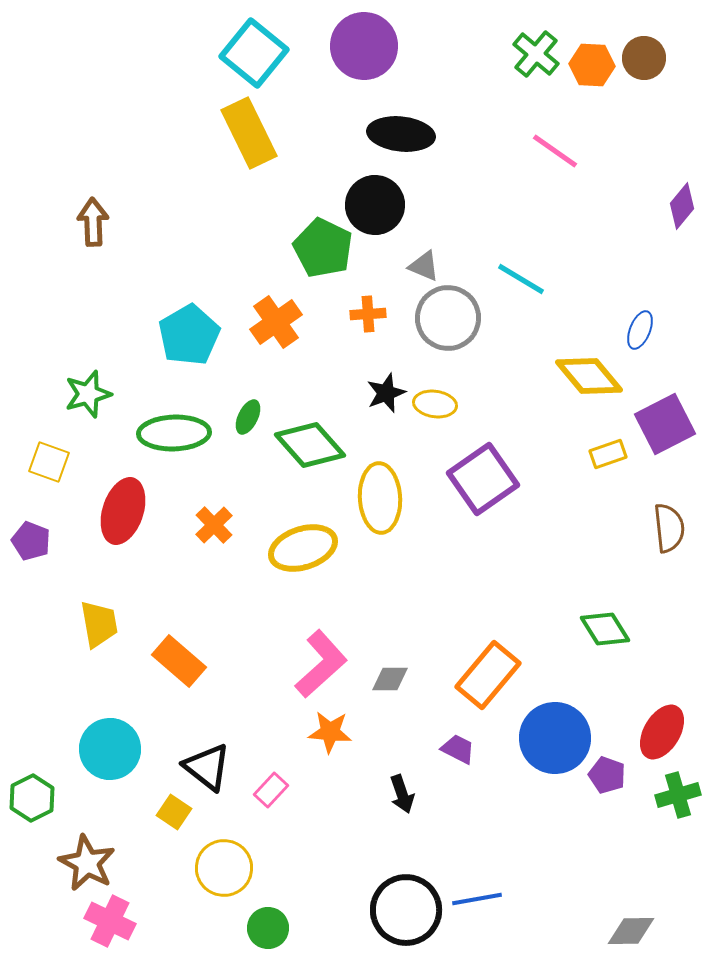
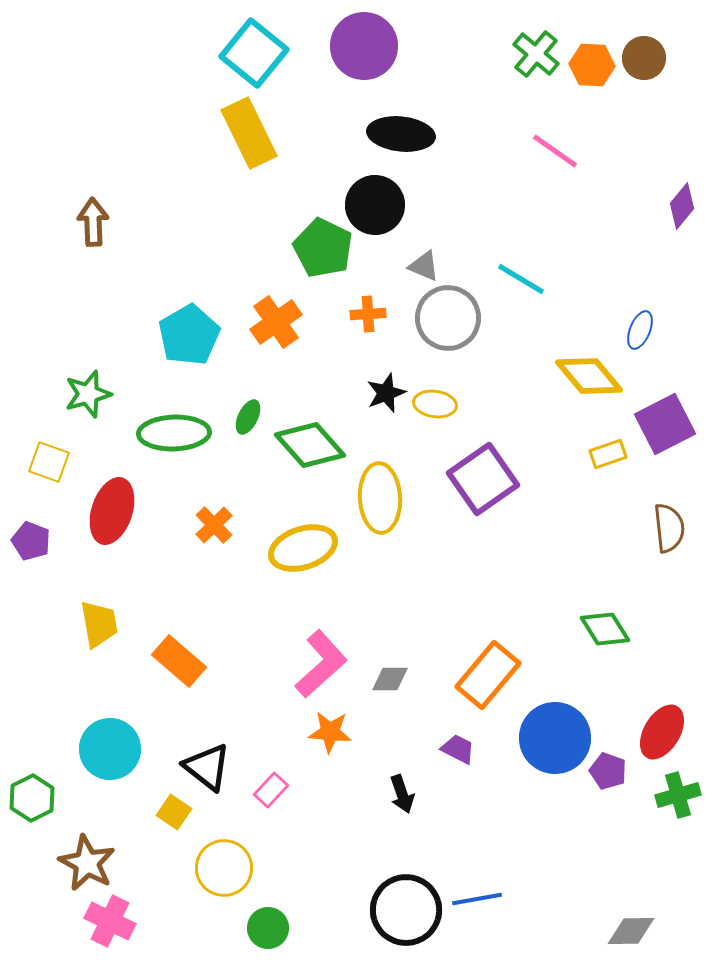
red ellipse at (123, 511): moved 11 px left
purple pentagon at (607, 775): moved 1 px right, 4 px up
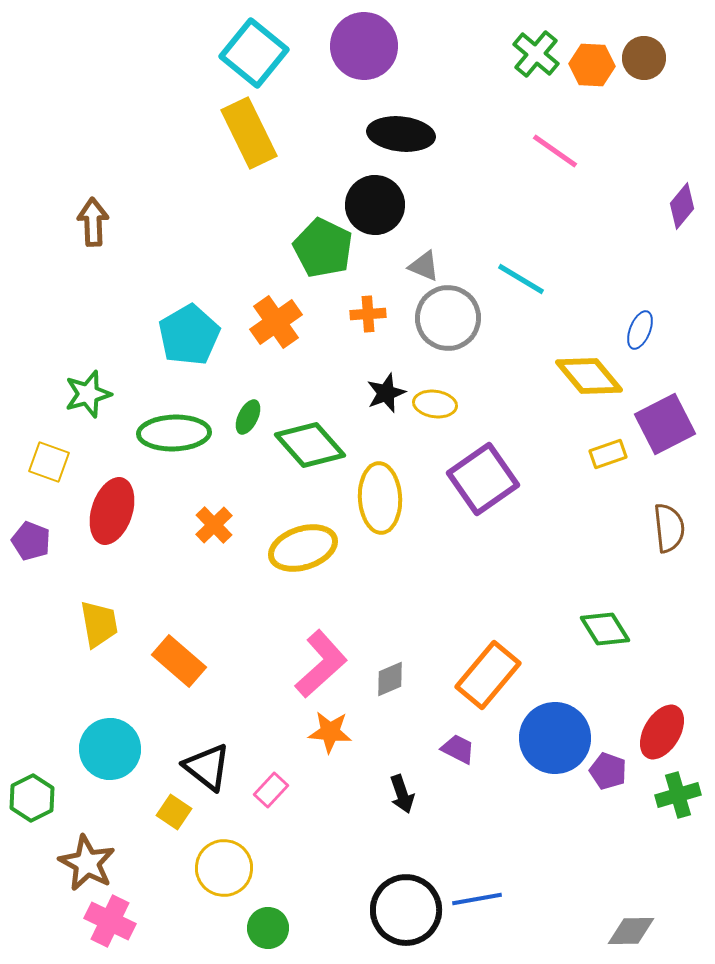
gray diamond at (390, 679): rotated 24 degrees counterclockwise
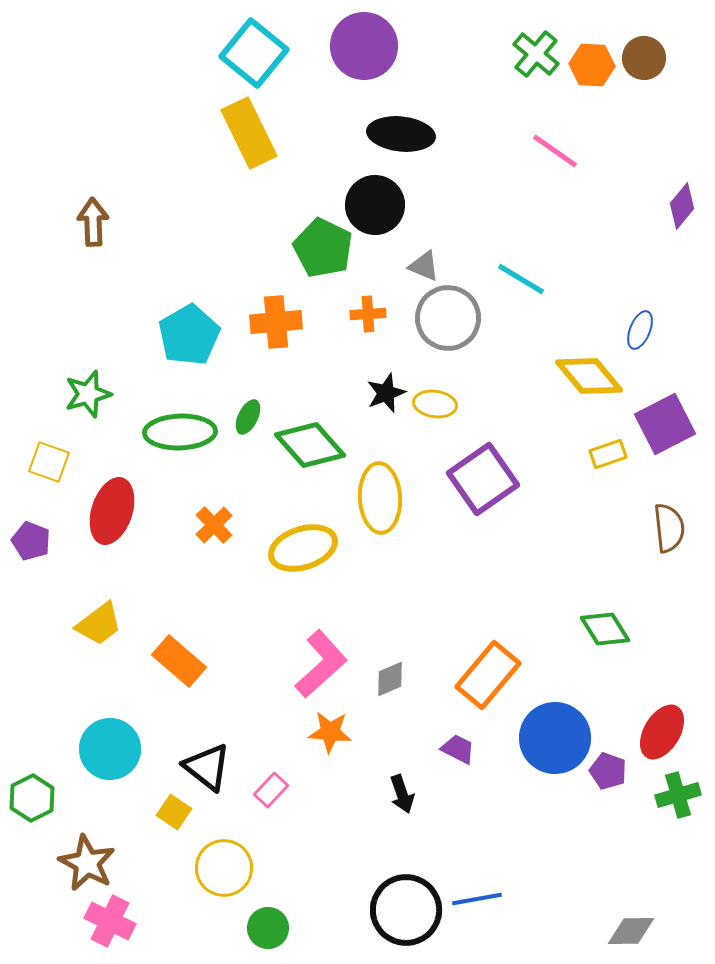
orange cross at (276, 322): rotated 30 degrees clockwise
green ellipse at (174, 433): moved 6 px right, 1 px up
yellow trapezoid at (99, 624): rotated 63 degrees clockwise
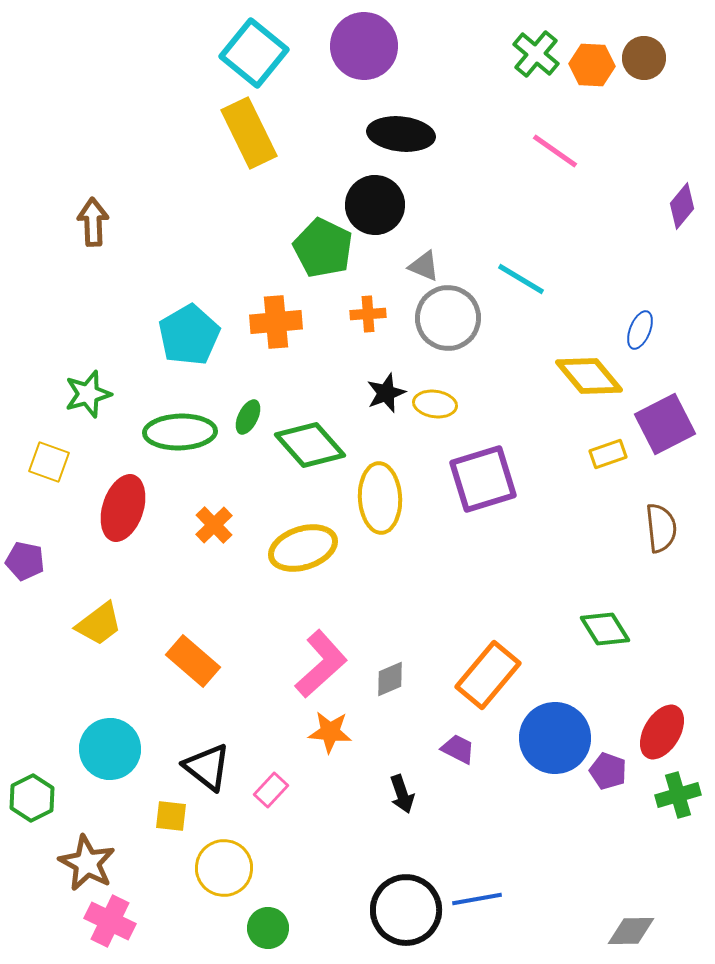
purple square at (483, 479): rotated 18 degrees clockwise
red ellipse at (112, 511): moved 11 px right, 3 px up
brown semicircle at (669, 528): moved 8 px left
purple pentagon at (31, 541): moved 6 px left, 20 px down; rotated 9 degrees counterclockwise
orange rectangle at (179, 661): moved 14 px right
yellow square at (174, 812): moved 3 px left, 4 px down; rotated 28 degrees counterclockwise
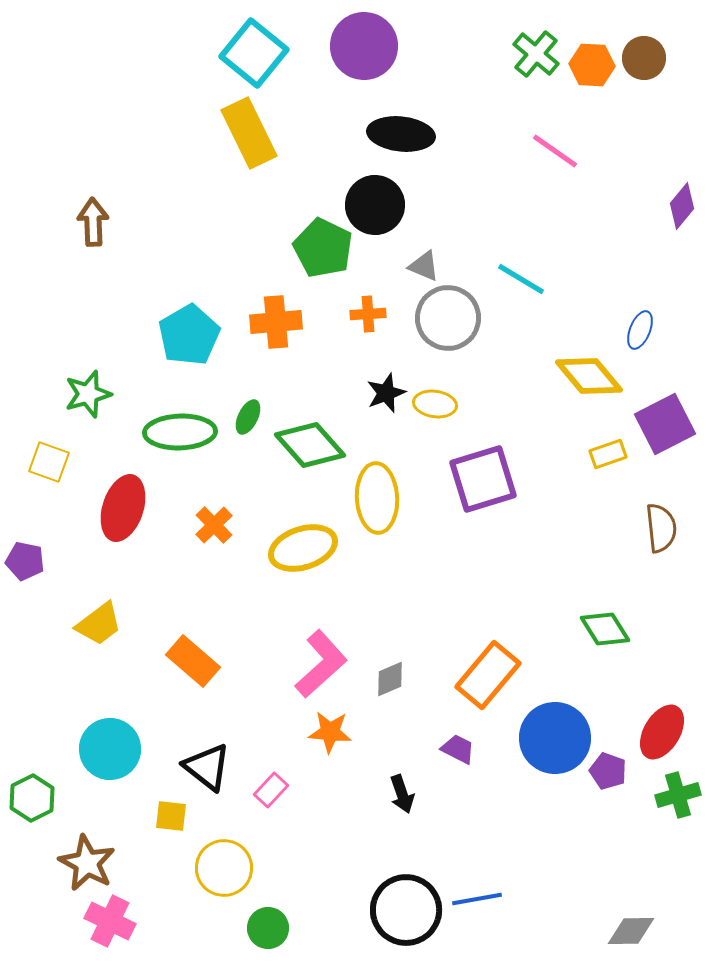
yellow ellipse at (380, 498): moved 3 px left
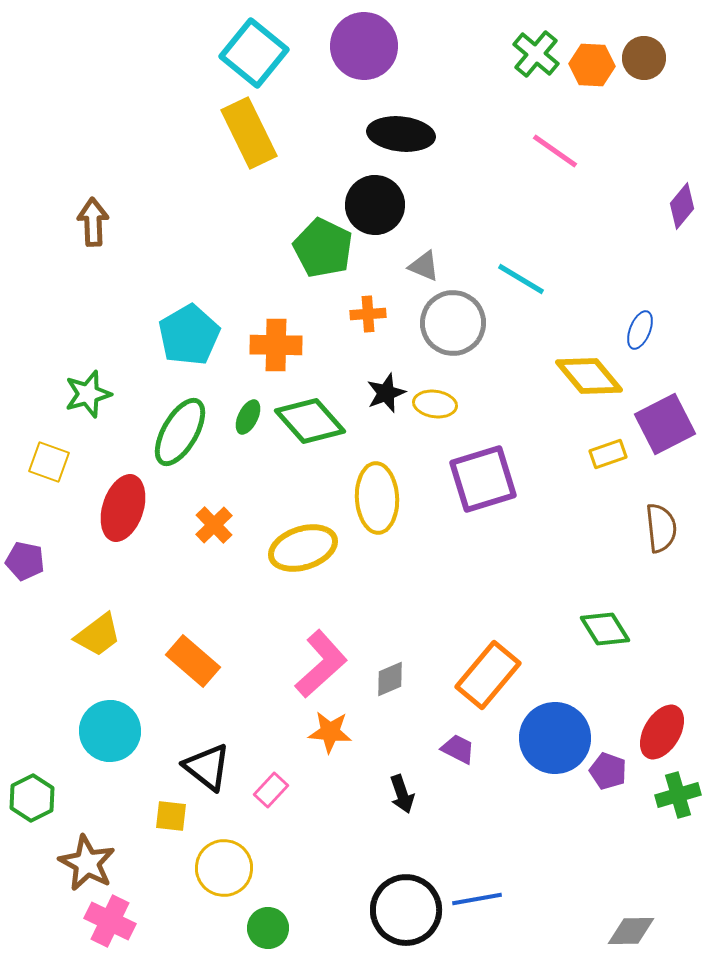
gray circle at (448, 318): moved 5 px right, 5 px down
orange cross at (276, 322): moved 23 px down; rotated 6 degrees clockwise
green ellipse at (180, 432): rotated 58 degrees counterclockwise
green diamond at (310, 445): moved 24 px up
yellow trapezoid at (99, 624): moved 1 px left, 11 px down
cyan circle at (110, 749): moved 18 px up
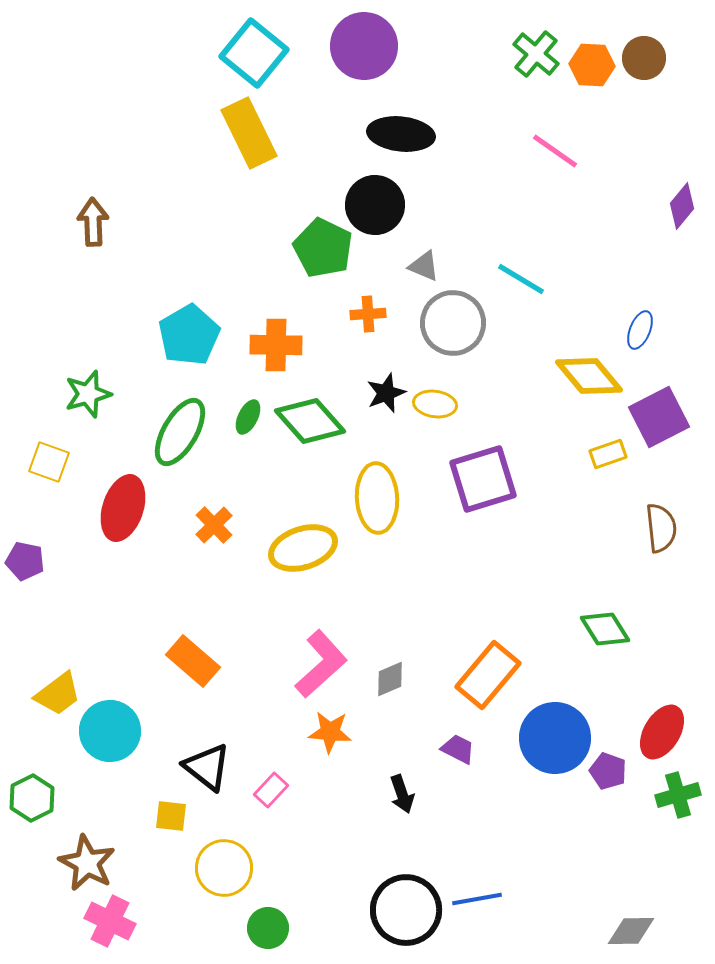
purple square at (665, 424): moved 6 px left, 7 px up
yellow trapezoid at (98, 635): moved 40 px left, 59 px down
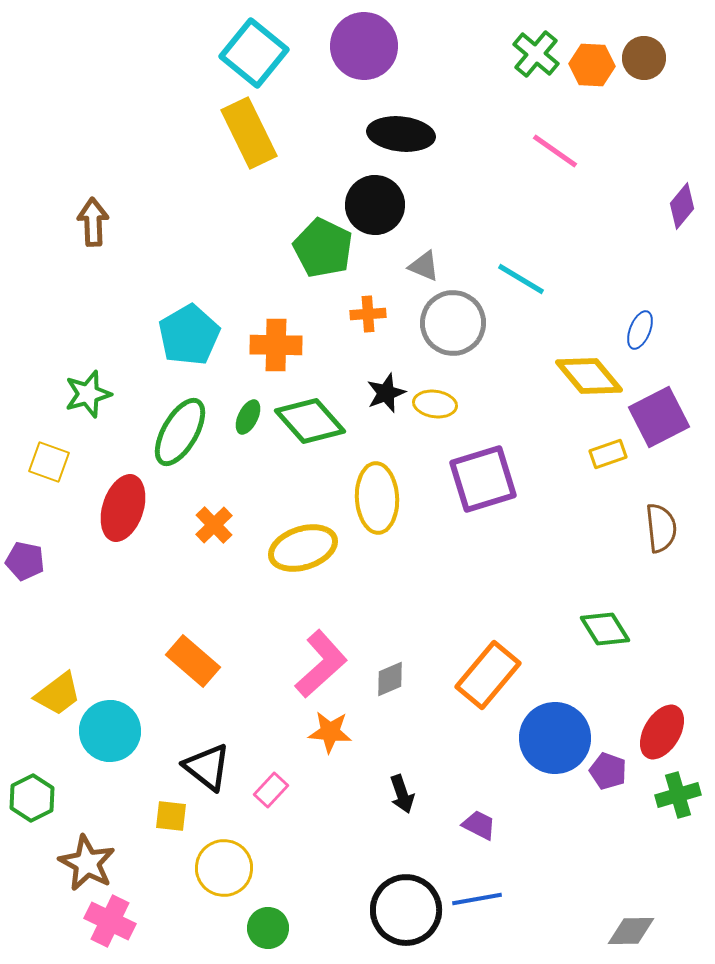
purple trapezoid at (458, 749): moved 21 px right, 76 px down
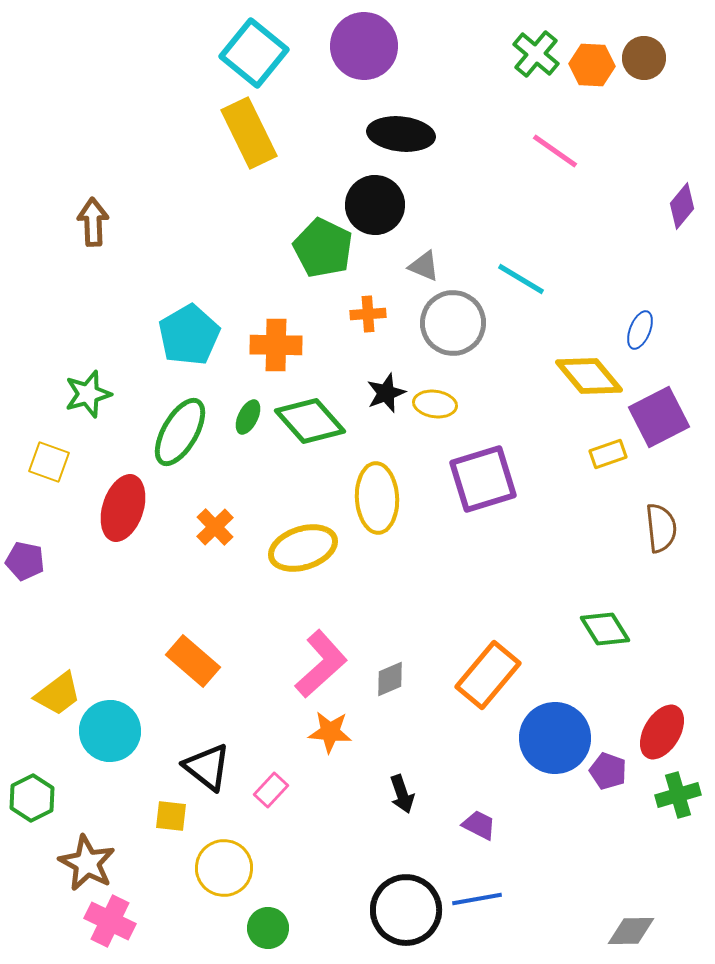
orange cross at (214, 525): moved 1 px right, 2 px down
